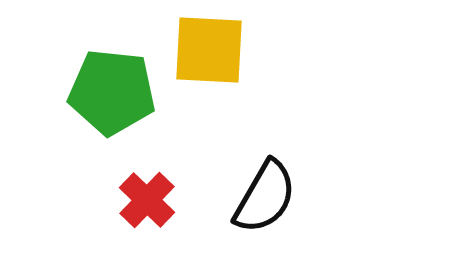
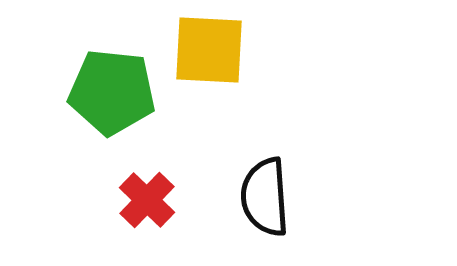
black semicircle: rotated 146 degrees clockwise
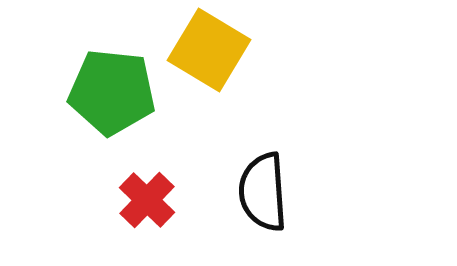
yellow square: rotated 28 degrees clockwise
black semicircle: moved 2 px left, 5 px up
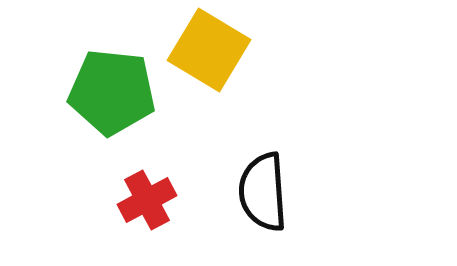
red cross: rotated 18 degrees clockwise
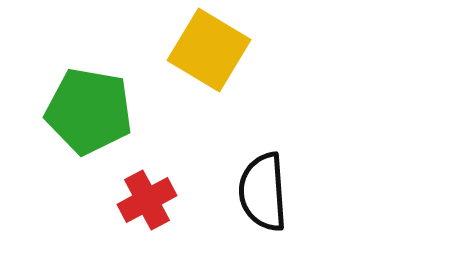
green pentagon: moved 23 px left, 19 px down; rotated 4 degrees clockwise
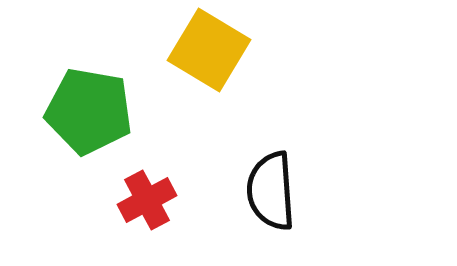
black semicircle: moved 8 px right, 1 px up
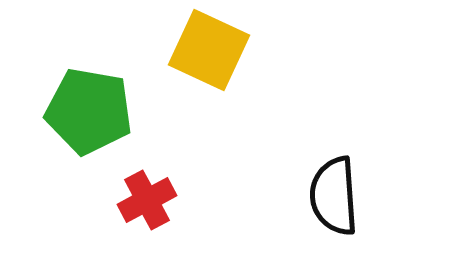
yellow square: rotated 6 degrees counterclockwise
black semicircle: moved 63 px right, 5 px down
